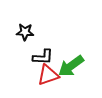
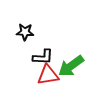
red triangle: rotated 10 degrees clockwise
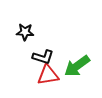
black L-shape: rotated 15 degrees clockwise
green arrow: moved 6 px right
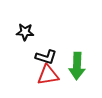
black L-shape: moved 3 px right
green arrow: rotated 52 degrees counterclockwise
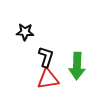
black L-shape: rotated 90 degrees counterclockwise
red triangle: moved 4 px down
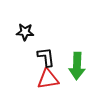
black L-shape: rotated 25 degrees counterclockwise
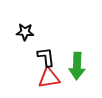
red triangle: moved 1 px right, 1 px up
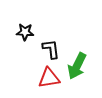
black L-shape: moved 5 px right, 8 px up
green arrow: rotated 24 degrees clockwise
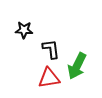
black star: moved 1 px left, 2 px up
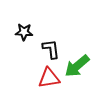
black star: moved 2 px down
green arrow: rotated 24 degrees clockwise
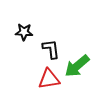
red triangle: moved 1 px down
